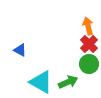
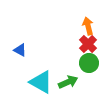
red cross: moved 1 px left
green circle: moved 1 px up
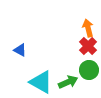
orange arrow: moved 2 px down
red cross: moved 2 px down
green circle: moved 7 px down
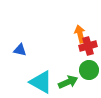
orange arrow: moved 8 px left, 6 px down
red cross: rotated 30 degrees clockwise
blue triangle: rotated 16 degrees counterclockwise
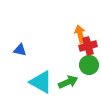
green circle: moved 5 px up
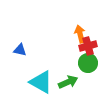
green circle: moved 1 px left, 2 px up
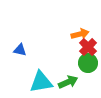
orange arrow: rotated 90 degrees clockwise
red cross: moved 1 px down; rotated 30 degrees counterclockwise
cyan triangle: rotated 40 degrees counterclockwise
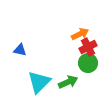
orange arrow: rotated 12 degrees counterclockwise
red cross: rotated 18 degrees clockwise
cyan triangle: moved 2 px left; rotated 35 degrees counterclockwise
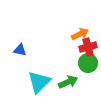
red cross: rotated 12 degrees clockwise
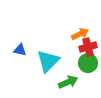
cyan triangle: moved 9 px right, 21 px up
